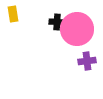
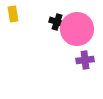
black cross: rotated 14 degrees clockwise
purple cross: moved 2 px left, 1 px up
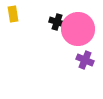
pink circle: moved 1 px right
purple cross: rotated 30 degrees clockwise
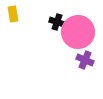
pink circle: moved 3 px down
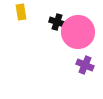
yellow rectangle: moved 8 px right, 2 px up
purple cross: moved 5 px down
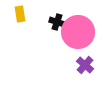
yellow rectangle: moved 1 px left, 2 px down
purple cross: rotated 18 degrees clockwise
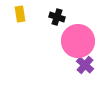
black cross: moved 5 px up
pink circle: moved 9 px down
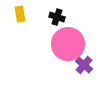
pink circle: moved 10 px left, 3 px down
purple cross: moved 1 px left
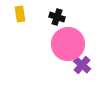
purple cross: moved 2 px left
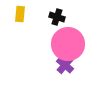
yellow rectangle: rotated 14 degrees clockwise
purple cross: moved 17 px left
